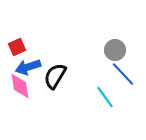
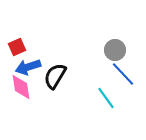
pink diamond: moved 1 px right, 1 px down
cyan line: moved 1 px right, 1 px down
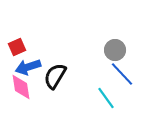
blue line: moved 1 px left
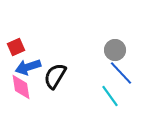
red square: moved 1 px left
blue line: moved 1 px left, 1 px up
cyan line: moved 4 px right, 2 px up
